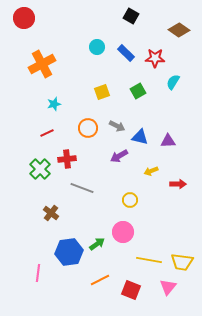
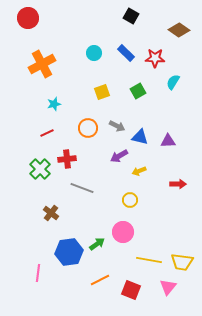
red circle: moved 4 px right
cyan circle: moved 3 px left, 6 px down
yellow arrow: moved 12 px left
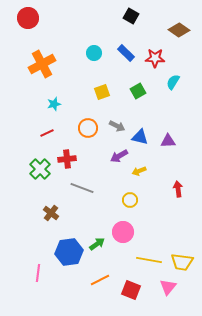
red arrow: moved 5 px down; rotated 98 degrees counterclockwise
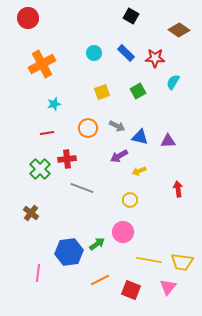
red line: rotated 16 degrees clockwise
brown cross: moved 20 px left
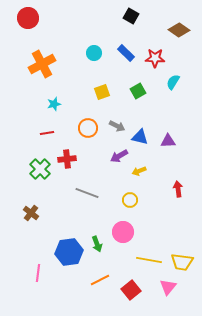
gray line: moved 5 px right, 5 px down
green arrow: rotated 105 degrees clockwise
red square: rotated 30 degrees clockwise
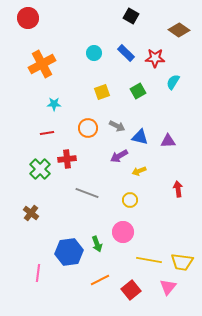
cyan star: rotated 16 degrees clockwise
